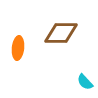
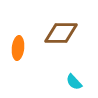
cyan semicircle: moved 11 px left
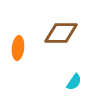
cyan semicircle: rotated 102 degrees counterclockwise
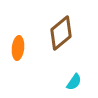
brown diamond: rotated 40 degrees counterclockwise
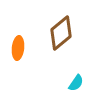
cyan semicircle: moved 2 px right, 1 px down
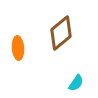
orange ellipse: rotated 10 degrees counterclockwise
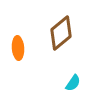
cyan semicircle: moved 3 px left
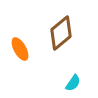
orange ellipse: moved 2 px right, 1 px down; rotated 25 degrees counterclockwise
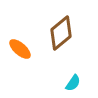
orange ellipse: rotated 20 degrees counterclockwise
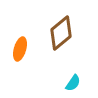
orange ellipse: rotated 65 degrees clockwise
